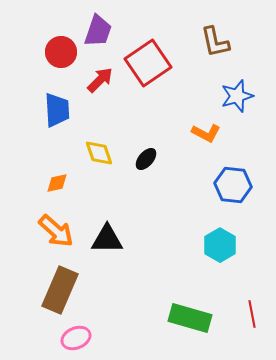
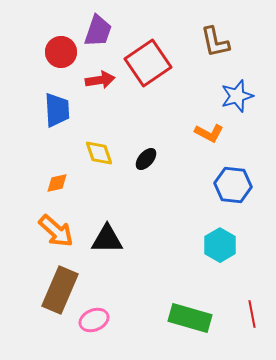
red arrow: rotated 36 degrees clockwise
orange L-shape: moved 3 px right
pink ellipse: moved 18 px right, 18 px up
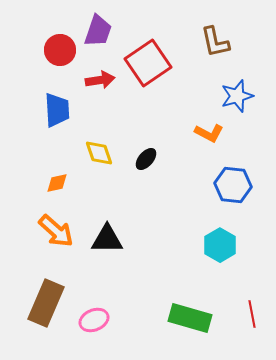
red circle: moved 1 px left, 2 px up
brown rectangle: moved 14 px left, 13 px down
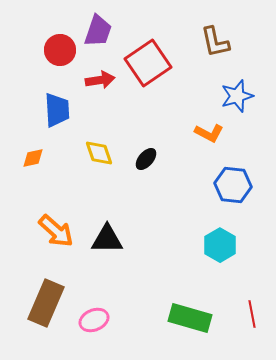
orange diamond: moved 24 px left, 25 px up
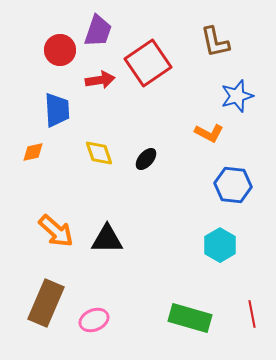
orange diamond: moved 6 px up
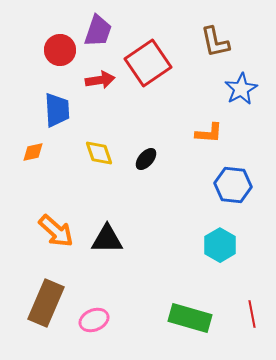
blue star: moved 4 px right, 7 px up; rotated 12 degrees counterclockwise
orange L-shape: rotated 24 degrees counterclockwise
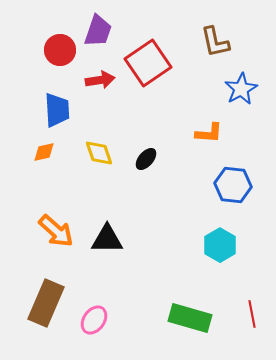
orange diamond: moved 11 px right
pink ellipse: rotated 32 degrees counterclockwise
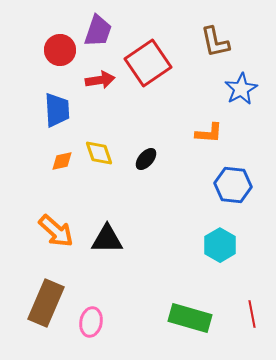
orange diamond: moved 18 px right, 9 px down
pink ellipse: moved 3 px left, 2 px down; rotated 24 degrees counterclockwise
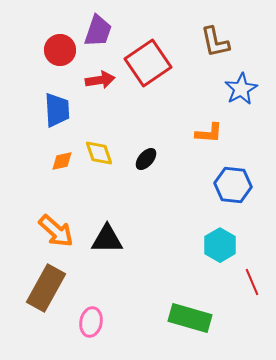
brown rectangle: moved 15 px up; rotated 6 degrees clockwise
red line: moved 32 px up; rotated 12 degrees counterclockwise
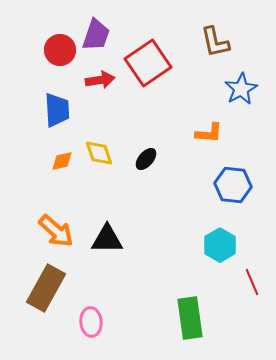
purple trapezoid: moved 2 px left, 4 px down
green rectangle: rotated 66 degrees clockwise
pink ellipse: rotated 16 degrees counterclockwise
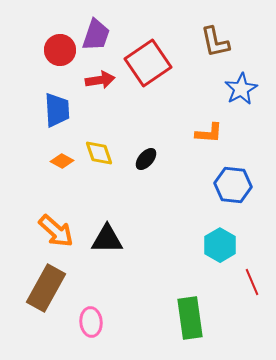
orange diamond: rotated 40 degrees clockwise
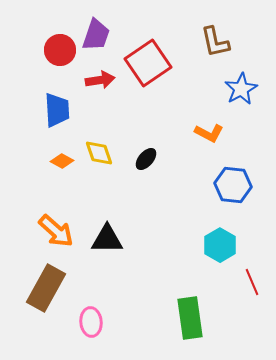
orange L-shape: rotated 24 degrees clockwise
